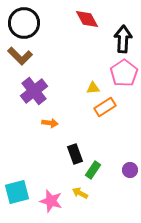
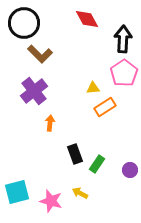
brown L-shape: moved 20 px right, 2 px up
orange arrow: rotated 91 degrees counterclockwise
green rectangle: moved 4 px right, 6 px up
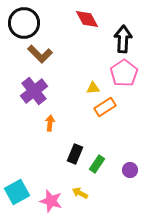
black rectangle: rotated 42 degrees clockwise
cyan square: rotated 15 degrees counterclockwise
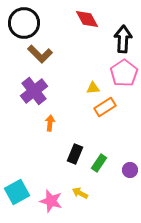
green rectangle: moved 2 px right, 1 px up
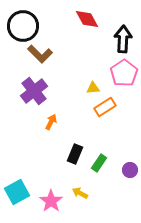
black circle: moved 1 px left, 3 px down
orange arrow: moved 1 px right, 1 px up; rotated 21 degrees clockwise
pink star: rotated 20 degrees clockwise
